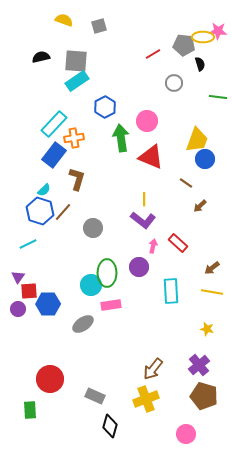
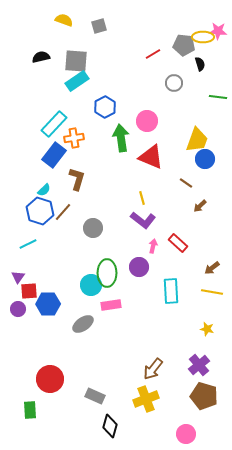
yellow line at (144, 199): moved 2 px left, 1 px up; rotated 16 degrees counterclockwise
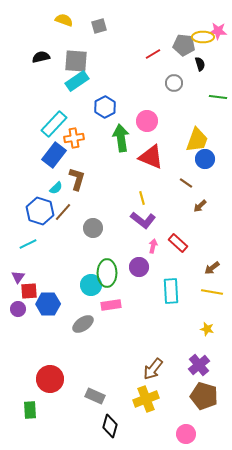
cyan semicircle at (44, 190): moved 12 px right, 2 px up
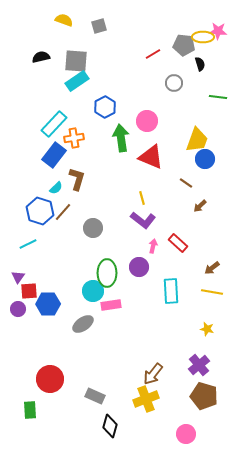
cyan circle at (91, 285): moved 2 px right, 6 px down
brown arrow at (153, 369): moved 5 px down
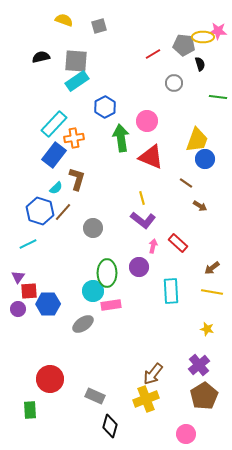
brown arrow at (200, 206): rotated 104 degrees counterclockwise
brown pentagon at (204, 396): rotated 24 degrees clockwise
